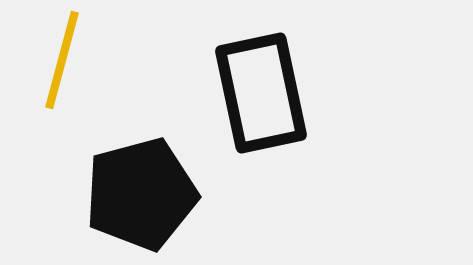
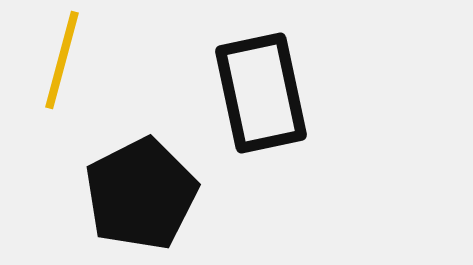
black pentagon: rotated 12 degrees counterclockwise
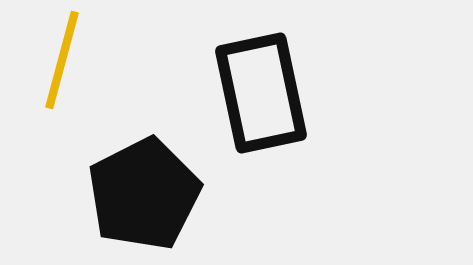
black pentagon: moved 3 px right
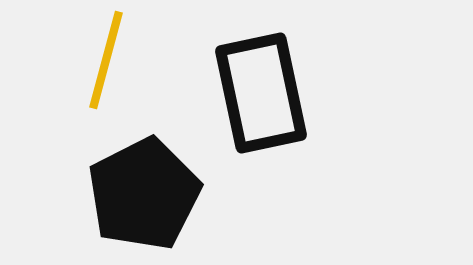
yellow line: moved 44 px right
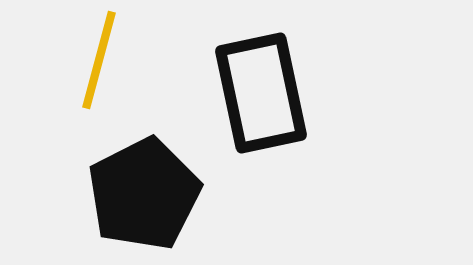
yellow line: moved 7 px left
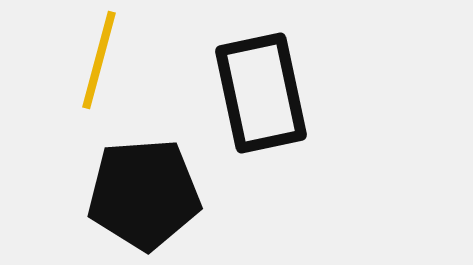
black pentagon: rotated 23 degrees clockwise
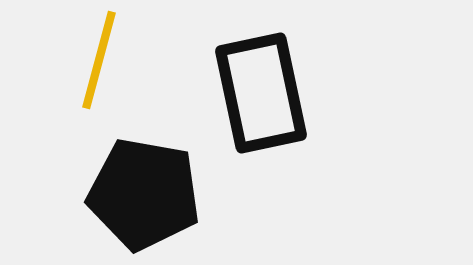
black pentagon: rotated 14 degrees clockwise
